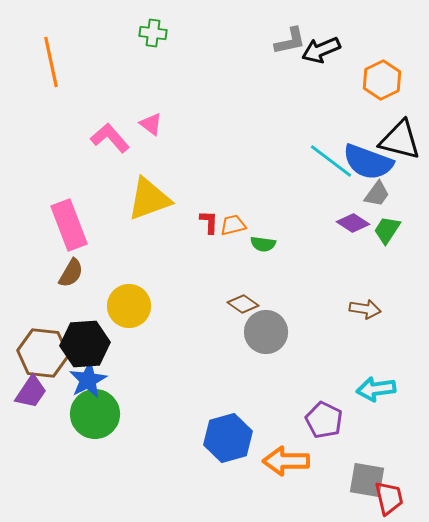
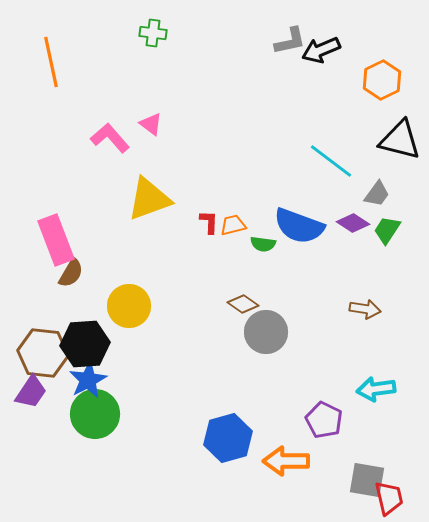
blue semicircle: moved 69 px left, 64 px down
pink rectangle: moved 13 px left, 15 px down
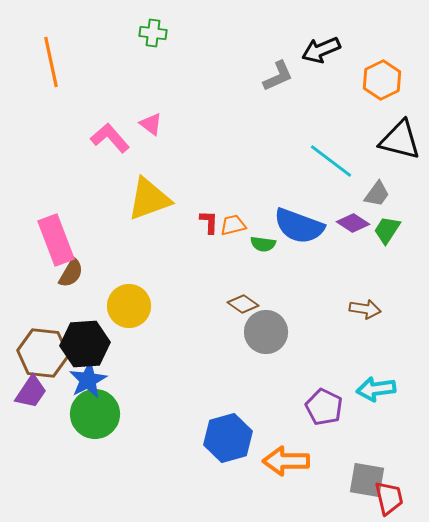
gray L-shape: moved 12 px left, 35 px down; rotated 12 degrees counterclockwise
purple pentagon: moved 13 px up
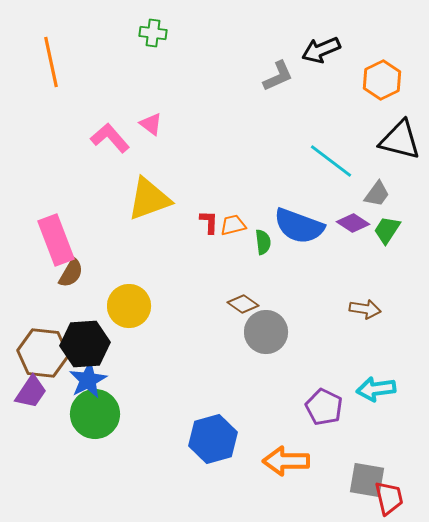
green semicircle: moved 2 px up; rotated 105 degrees counterclockwise
blue hexagon: moved 15 px left, 1 px down
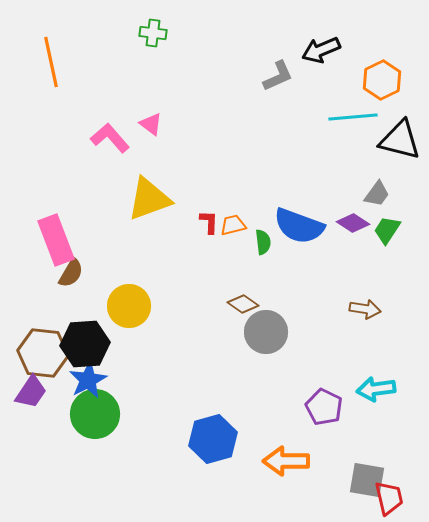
cyan line: moved 22 px right, 44 px up; rotated 42 degrees counterclockwise
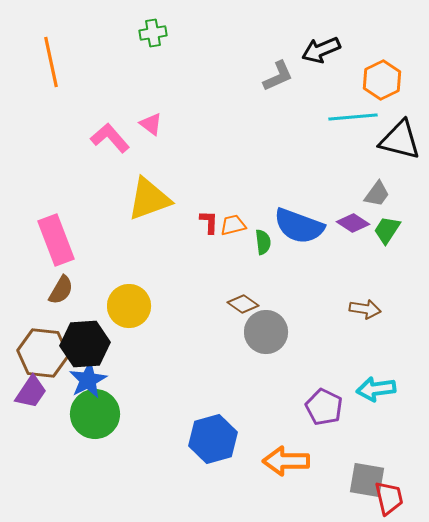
green cross: rotated 16 degrees counterclockwise
brown semicircle: moved 10 px left, 17 px down
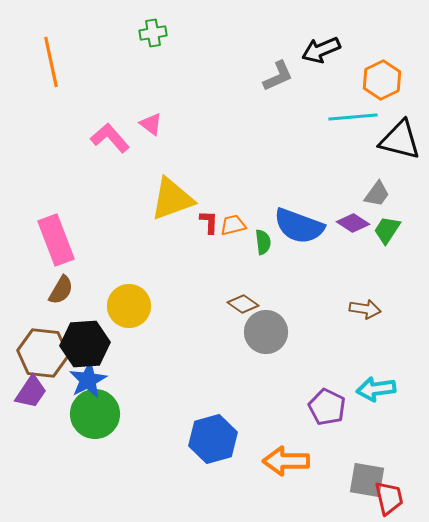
yellow triangle: moved 23 px right
purple pentagon: moved 3 px right
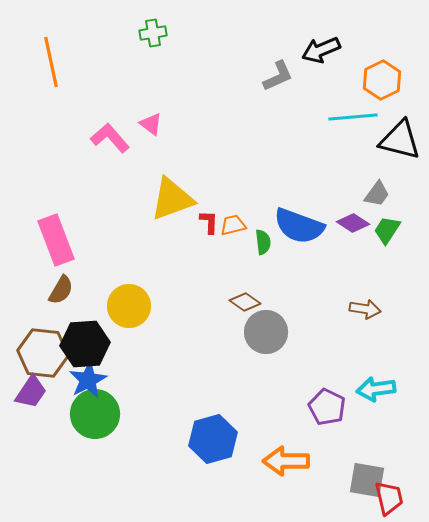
brown diamond: moved 2 px right, 2 px up
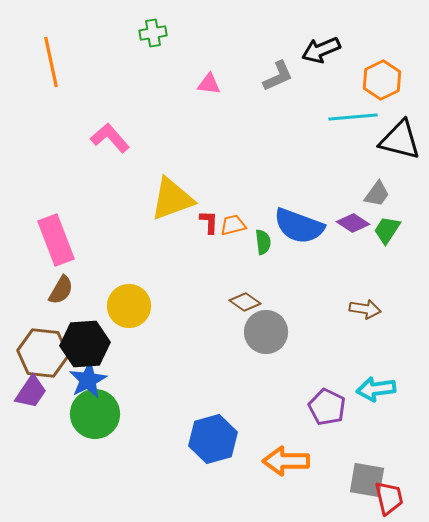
pink triangle: moved 58 px right, 40 px up; rotated 30 degrees counterclockwise
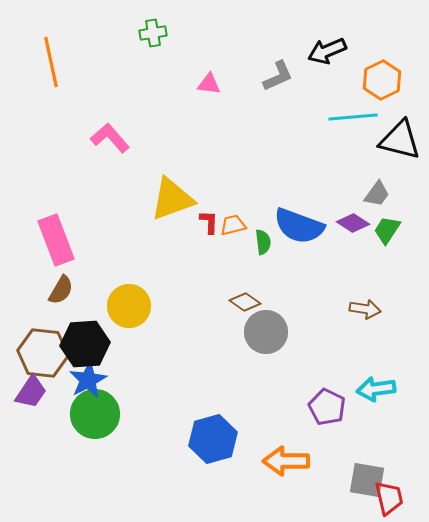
black arrow: moved 6 px right, 1 px down
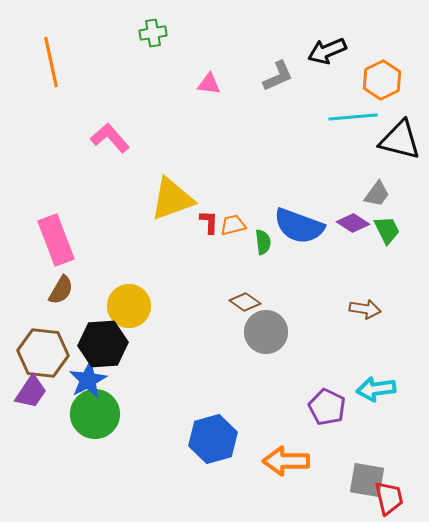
green trapezoid: rotated 120 degrees clockwise
black hexagon: moved 18 px right
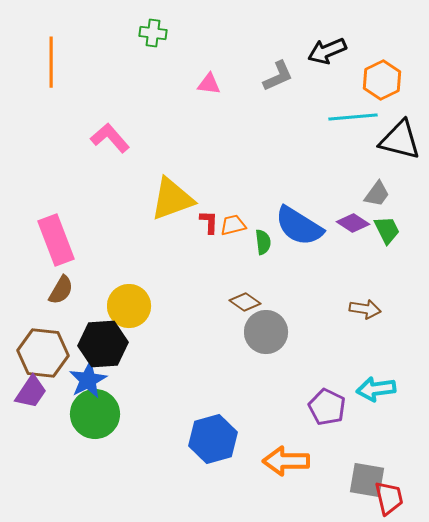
green cross: rotated 16 degrees clockwise
orange line: rotated 12 degrees clockwise
blue semicircle: rotated 12 degrees clockwise
